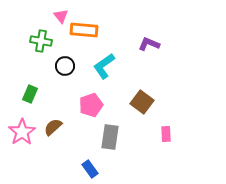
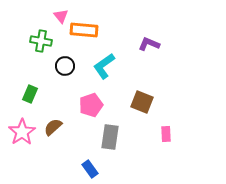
brown square: rotated 15 degrees counterclockwise
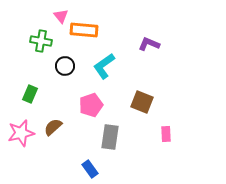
pink star: moved 1 px left, 1 px down; rotated 20 degrees clockwise
